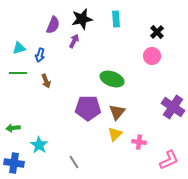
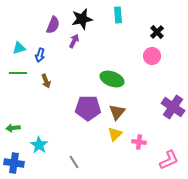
cyan rectangle: moved 2 px right, 4 px up
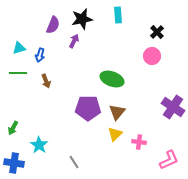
green arrow: rotated 56 degrees counterclockwise
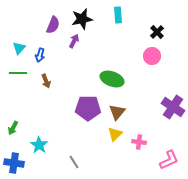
cyan triangle: rotated 32 degrees counterclockwise
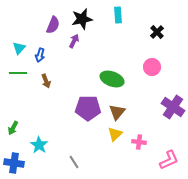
pink circle: moved 11 px down
